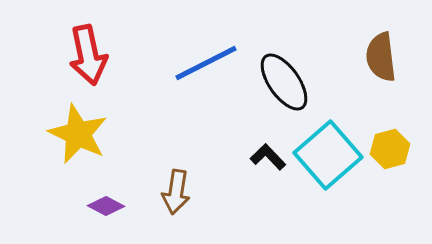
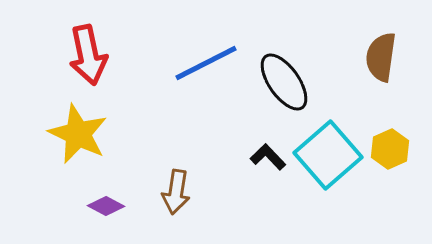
brown semicircle: rotated 15 degrees clockwise
yellow hexagon: rotated 9 degrees counterclockwise
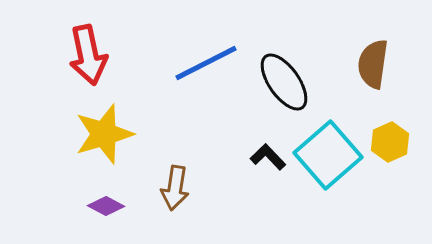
brown semicircle: moved 8 px left, 7 px down
yellow star: moved 26 px right; rotated 30 degrees clockwise
yellow hexagon: moved 7 px up
brown arrow: moved 1 px left, 4 px up
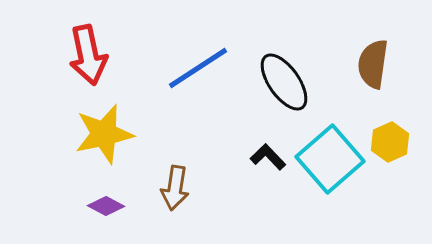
blue line: moved 8 px left, 5 px down; rotated 6 degrees counterclockwise
yellow star: rotated 4 degrees clockwise
cyan square: moved 2 px right, 4 px down
